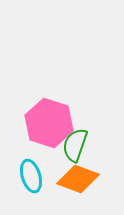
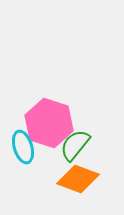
green semicircle: rotated 20 degrees clockwise
cyan ellipse: moved 8 px left, 29 px up
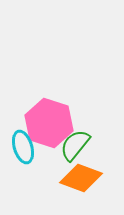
orange diamond: moved 3 px right, 1 px up
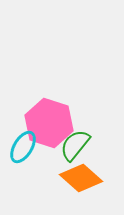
cyan ellipse: rotated 48 degrees clockwise
orange diamond: rotated 21 degrees clockwise
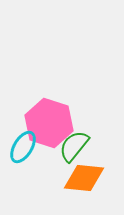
green semicircle: moved 1 px left, 1 px down
orange diamond: moved 3 px right; rotated 36 degrees counterclockwise
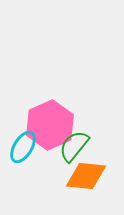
pink hexagon: moved 1 px right, 2 px down; rotated 18 degrees clockwise
orange diamond: moved 2 px right, 2 px up
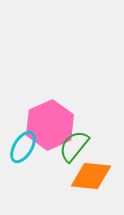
orange diamond: moved 5 px right
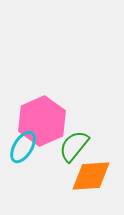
pink hexagon: moved 8 px left, 4 px up
orange diamond: rotated 9 degrees counterclockwise
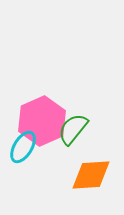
green semicircle: moved 1 px left, 17 px up
orange diamond: moved 1 px up
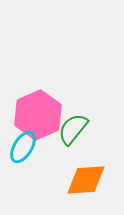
pink hexagon: moved 4 px left, 6 px up
orange diamond: moved 5 px left, 5 px down
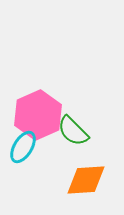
green semicircle: moved 2 px down; rotated 84 degrees counterclockwise
